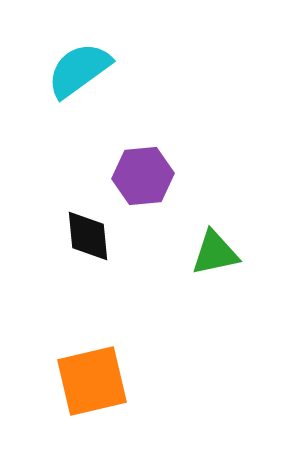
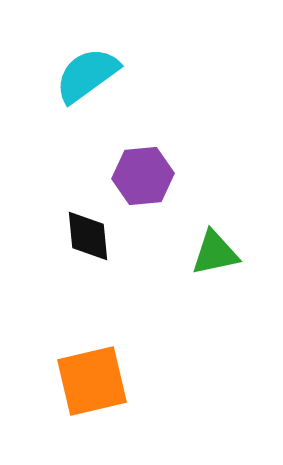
cyan semicircle: moved 8 px right, 5 px down
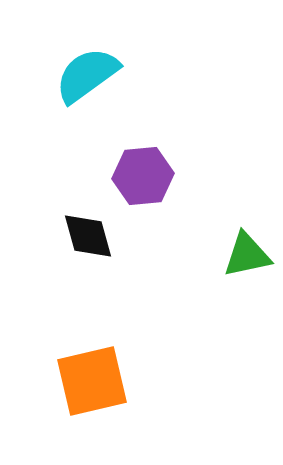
black diamond: rotated 10 degrees counterclockwise
green triangle: moved 32 px right, 2 px down
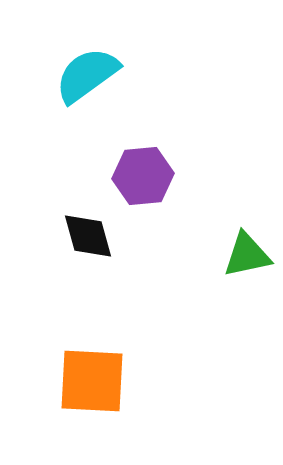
orange square: rotated 16 degrees clockwise
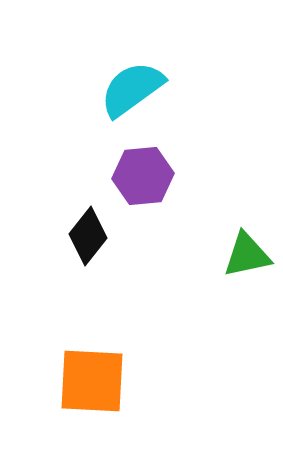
cyan semicircle: moved 45 px right, 14 px down
black diamond: rotated 54 degrees clockwise
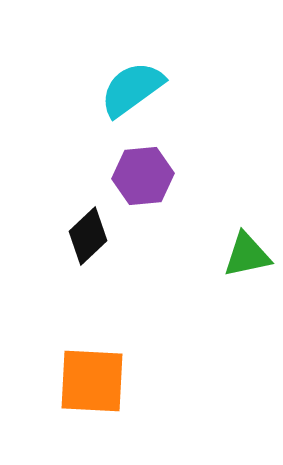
black diamond: rotated 8 degrees clockwise
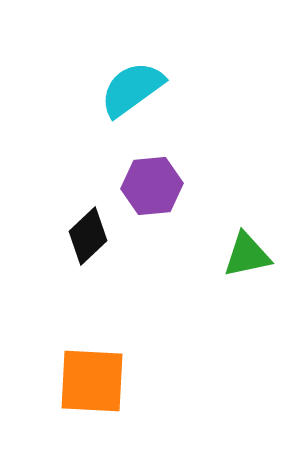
purple hexagon: moved 9 px right, 10 px down
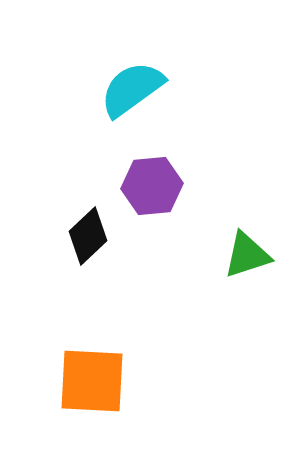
green triangle: rotated 6 degrees counterclockwise
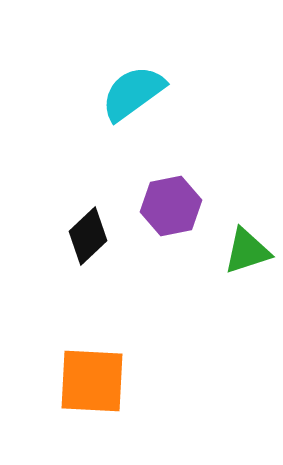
cyan semicircle: moved 1 px right, 4 px down
purple hexagon: moved 19 px right, 20 px down; rotated 6 degrees counterclockwise
green triangle: moved 4 px up
